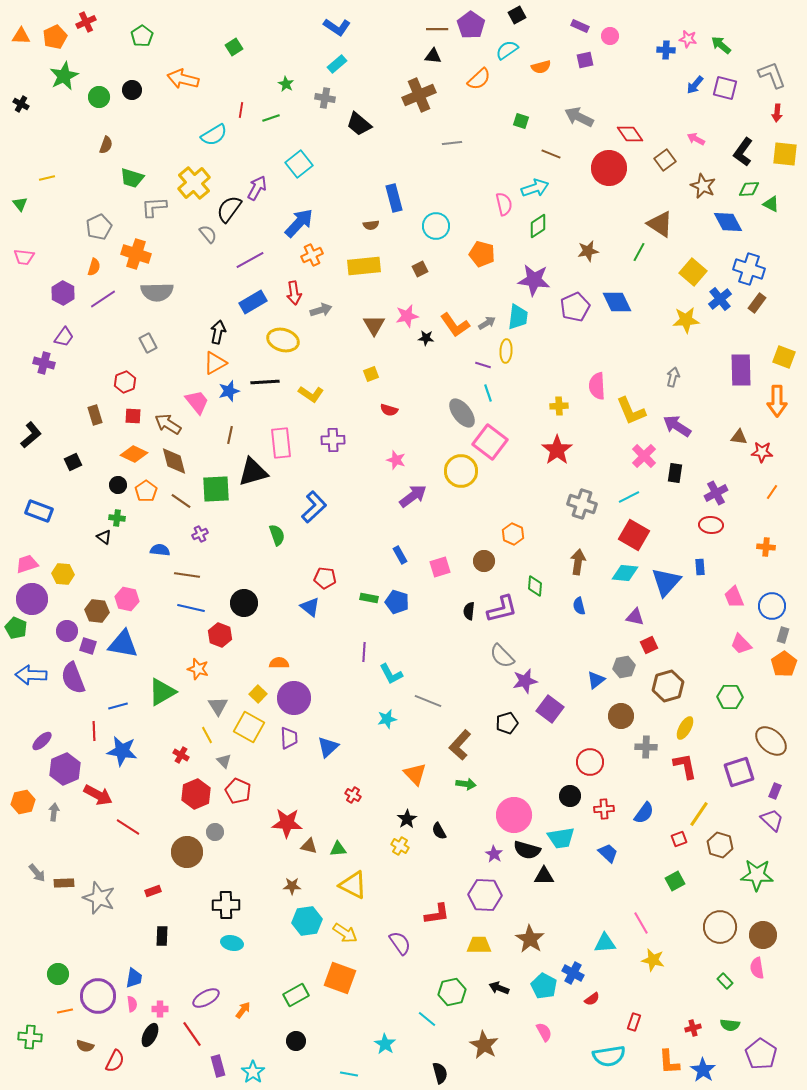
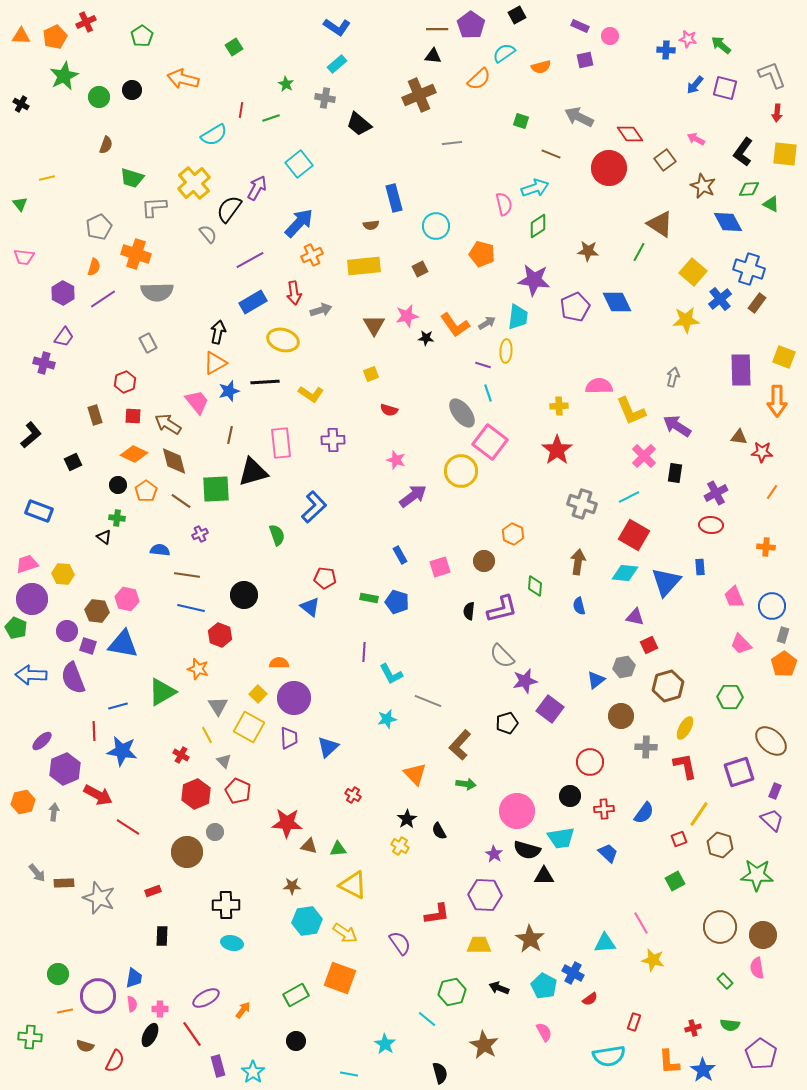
cyan semicircle at (507, 50): moved 3 px left, 3 px down
brown star at (588, 251): rotated 15 degrees clockwise
pink semicircle at (597, 386): moved 2 px right; rotated 92 degrees clockwise
black circle at (244, 603): moved 8 px up
pink circle at (514, 815): moved 3 px right, 4 px up
red semicircle at (592, 999): moved 2 px left
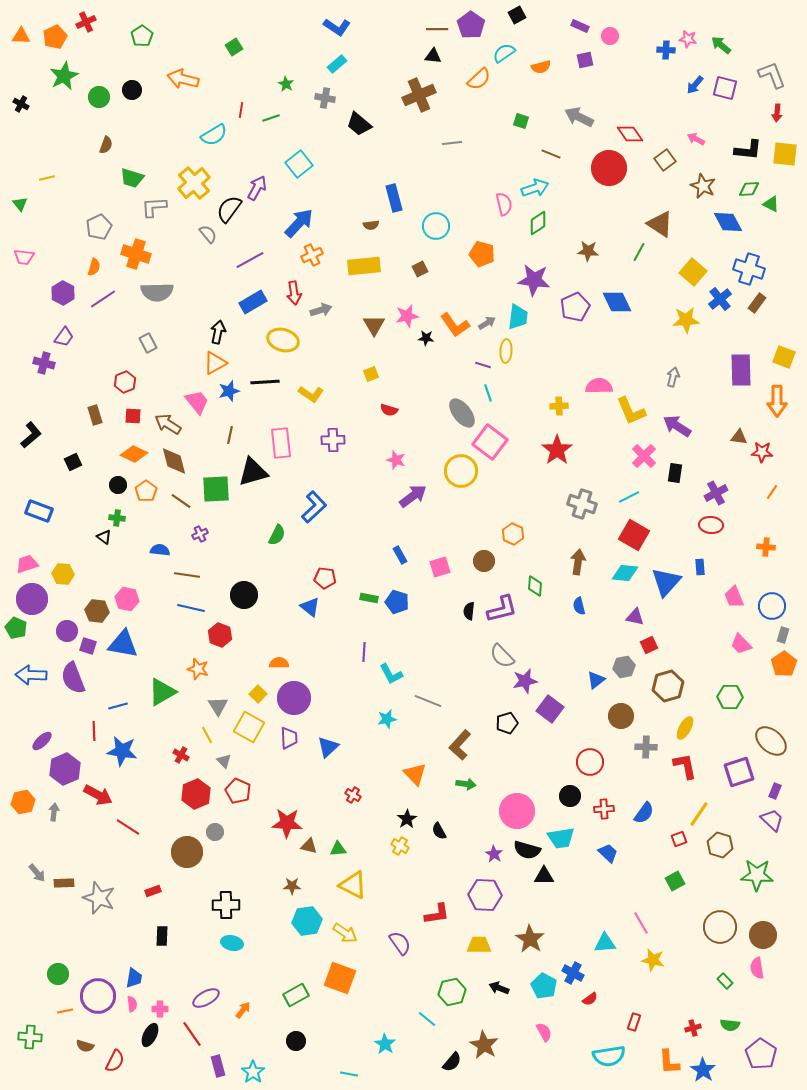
black L-shape at (743, 152): moved 5 px right, 2 px up; rotated 120 degrees counterclockwise
green diamond at (538, 226): moved 3 px up
green semicircle at (277, 535): rotated 45 degrees clockwise
black semicircle at (440, 1073): moved 12 px right, 11 px up; rotated 55 degrees clockwise
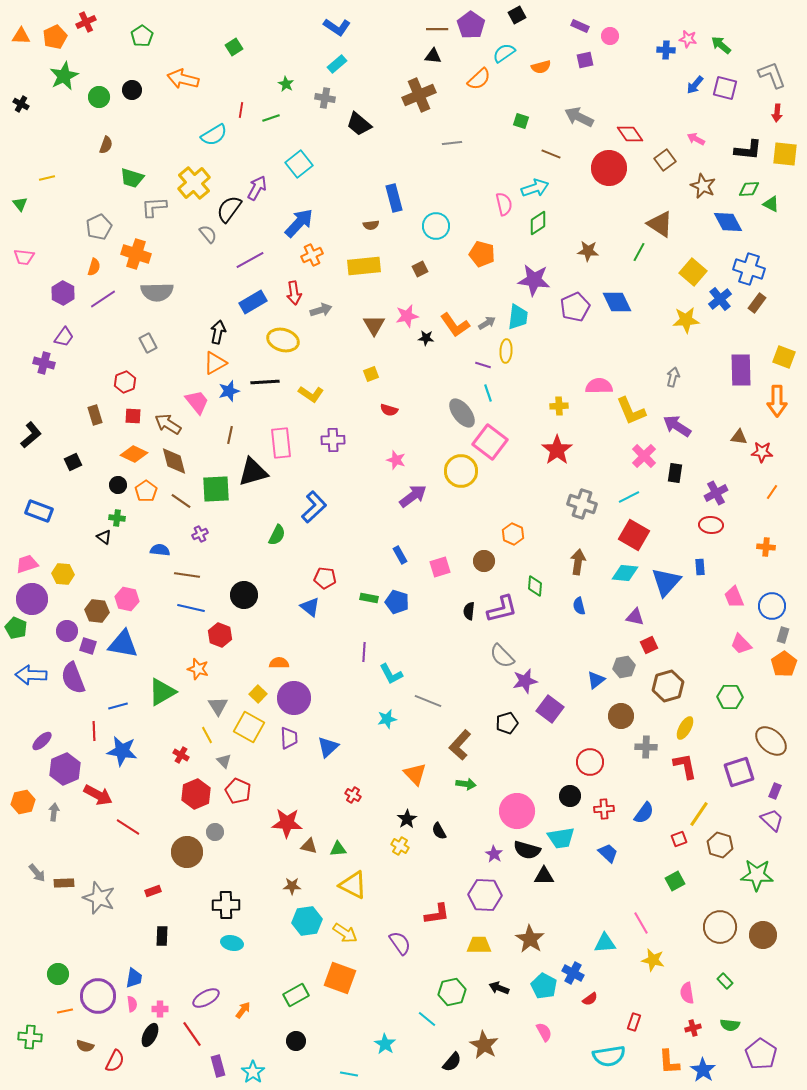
pink semicircle at (757, 968): moved 70 px left, 25 px down
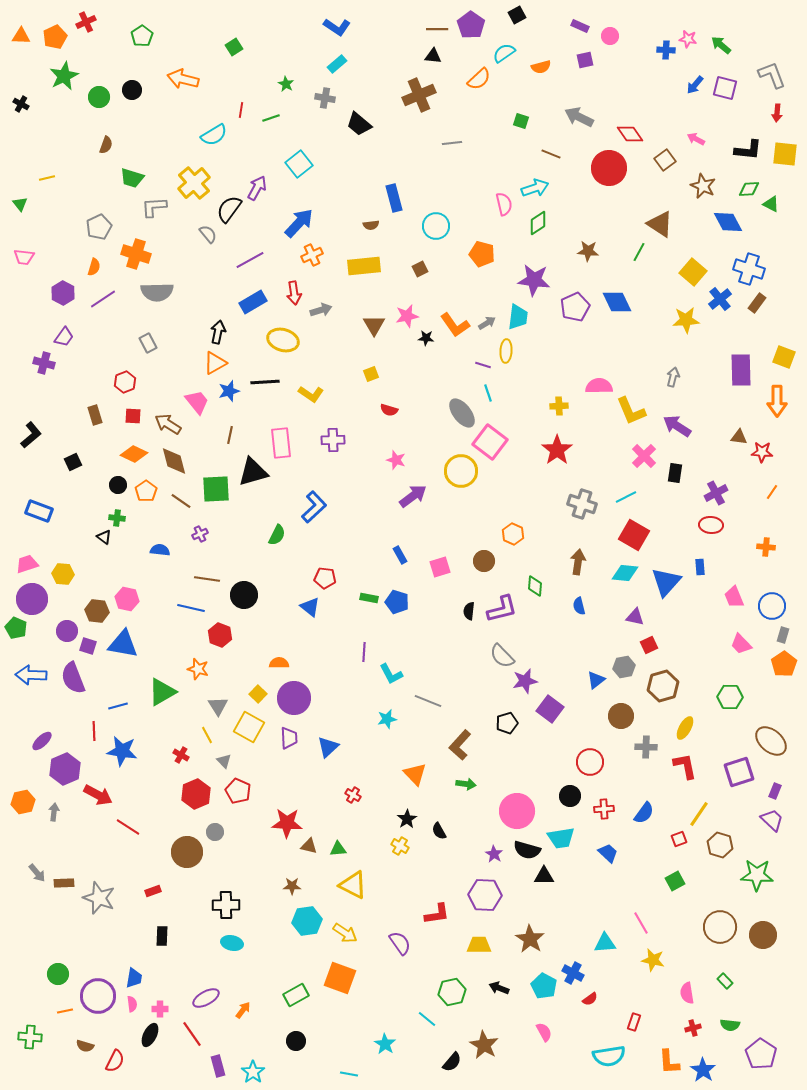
cyan line at (629, 497): moved 3 px left
brown line at (187, 575): moved 20 px right, 4 px down
brown hexagon at (668, 686): moved 5 px left
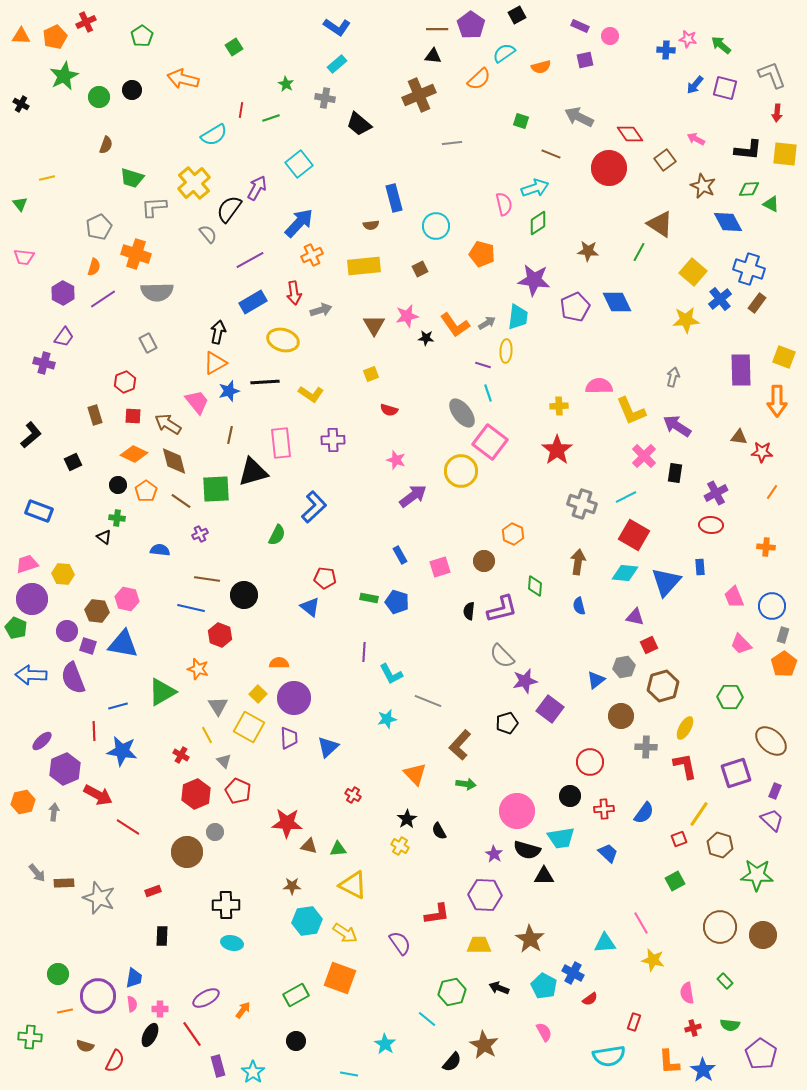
purple square at (739, 772): moved 3 px left, 1 px down
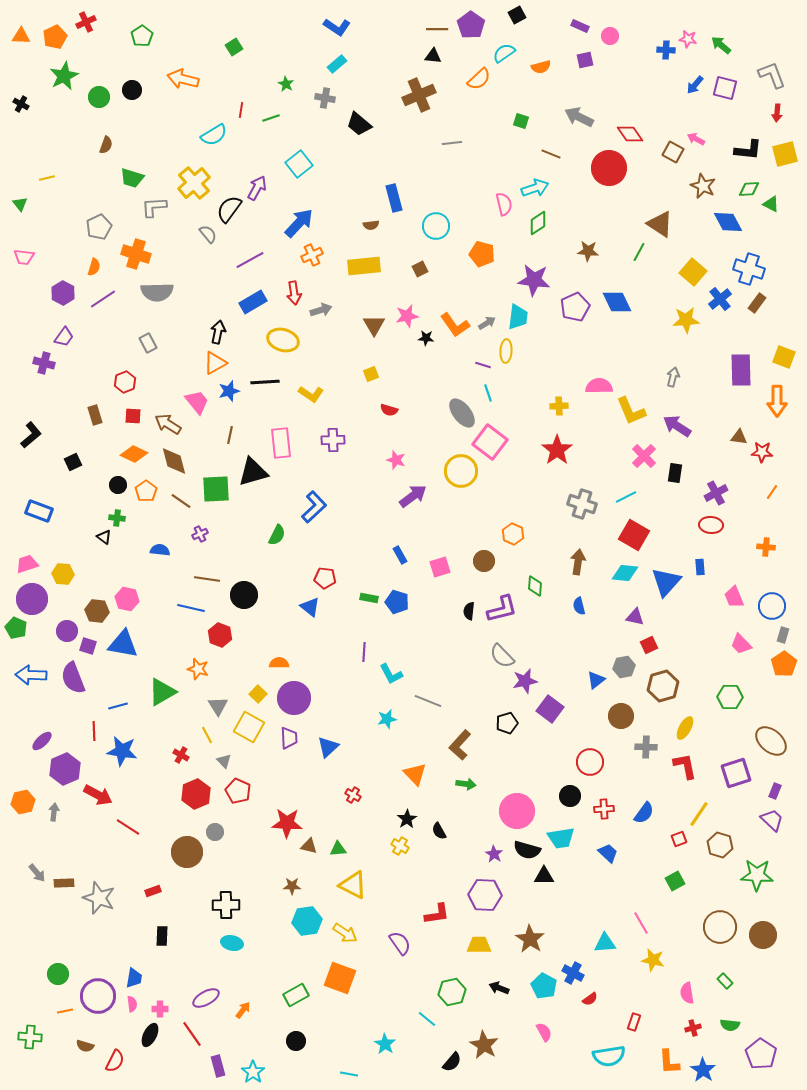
yellow square at (785, 154): rotated 20 degrees counterclockwise
brown square at (665, 160): moved 8 px right, 8 px up; rotated 25 degrees counterclockwise
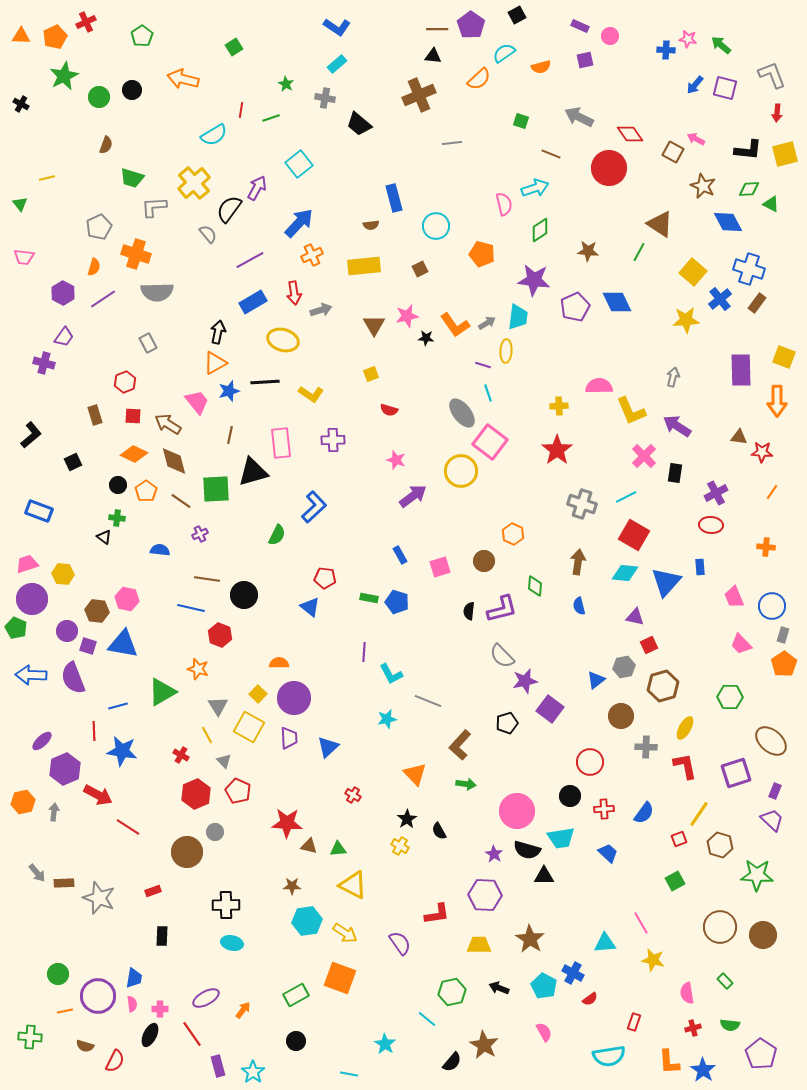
green diamond at (538, 223): moved 2 px right, 7 px down
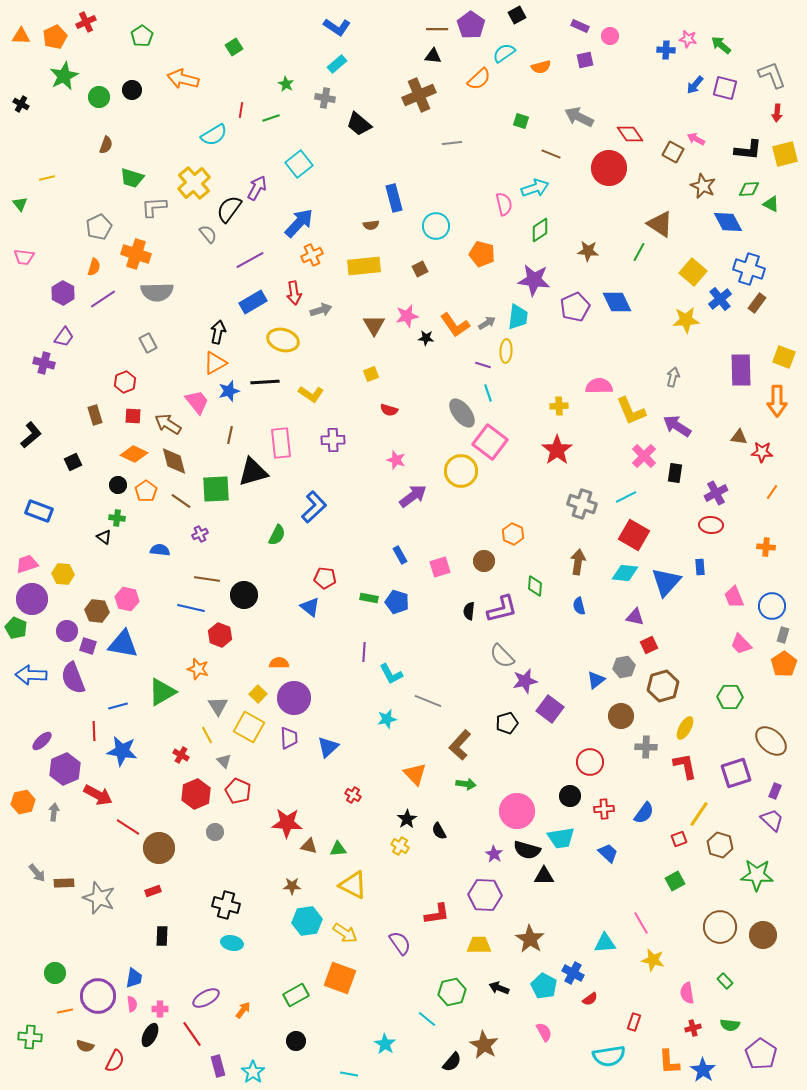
brown circle at (187, 852): moved 28 px left, 4 px up
black cross at (226, 905): rotated 16 degrees clockwise
green circle at (58, 974): moved 3 px left, 1 px up
